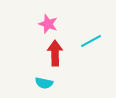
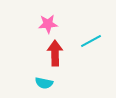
pink star: rotated 24 degrees counterclockwise
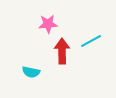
red arrow: moved 7 px right, 2 px up
cyan semicircle: moved 13 px left, 11 px up
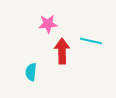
cyan line: rotated 40 degrees clockwise
cyan semicircle: rotated 84 degrees clockwise
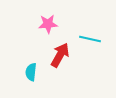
cyan line: moved 1 px left, 2 px up
red arrow: moved 2 px left, 4 px down; rotated 30 degrees clockwise
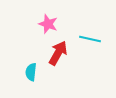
pink star: rotated 24 degrees clockwise
red arrow: moved 2 px left, 2 px up
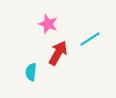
cyan line: rotated 45 degrees counterclockwise
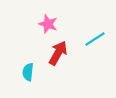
cyan line: moved 5 px right
cyan semicircle: moved 3 px left
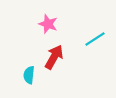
red arrow: moved 4 px left, 4 px down
cyan semicircle: moved 1 px right, 3 px down
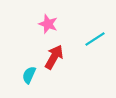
cyan semicircle: rotated 18 degrees clockwise
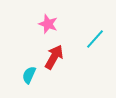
cyan line: rotated 15 degrees counterclockwise
